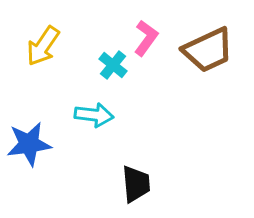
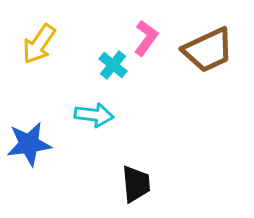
yellow arrow: moved 4 px left, 2 px up
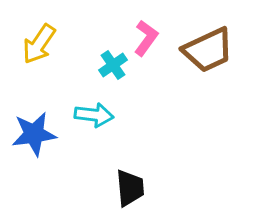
cyan cross: rotated 16 degrees clockwise
blue star: moved 5 px right, 10 px up
black trapezoid: moved 6 px left, 4 px down
